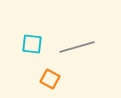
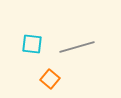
orange square: rotated 12 degrees clockwise
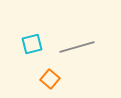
cyan square: rotated 20 degrees counterclockwise
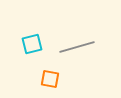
orange square: rotated 30 degrees counterclockwise
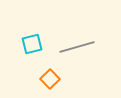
orange square: rotated 36 degrees clockwise
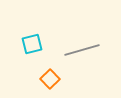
gray line: moved 5 px right, 3 px down
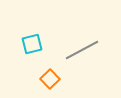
gray line: rotated 12 degrees counterclockwise
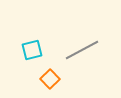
cyan square: moved 6 px down
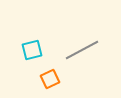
orange square: rotated 18 degrees clockwise
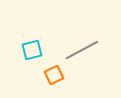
orange square: moved 4 px right, 4 px up
